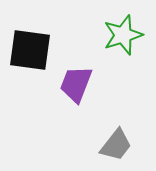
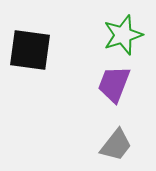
purple trapezoid: moved 38 px right
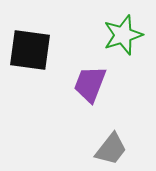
purple trapezoid: moved 24 px left
gray trapezoid: moved 5 px left, 4 px down
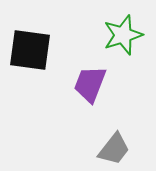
gray trapezoid: moved 3 px right
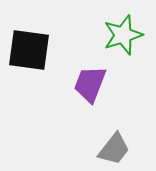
black square: moved 1 px left
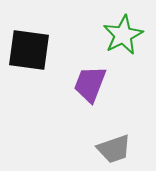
green star: rotated 9 degrees counterclockwise
gray trapezoid: rotated 33 degrees clockwise
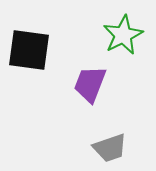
gray trapezoid: moved 4 px left, 1 px up
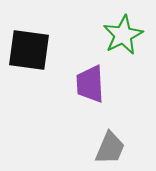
purple trapezoid: rotated 24 degrees counterclockwise
gray trapezoid: rotated 48 degrees counterclockwise
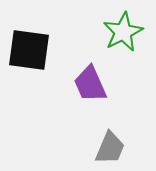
green star: moved 3 px up
purple trapezoid: rotated 21 degrees counterclockwise
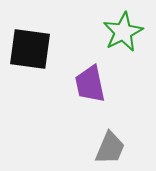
black square: moved 1 px right, 1 px up
purple trapezoid: rotated 12 degrees clockwise
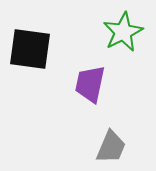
purple trapezoid: rotated 24 degrees clockwise
gray trapezoid: moved 1 px right, 1 px up
